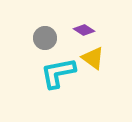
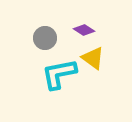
cyan L-shape: moved 1 px right, 1 px down
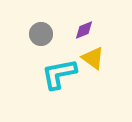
purple diamond: rotated 55 degrees counterclockwise
gray circle: moved 4 px left, 4 px up
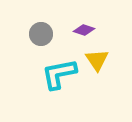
purple diamond: rotated 40 degrees clockwise
yellow triangle: moved 4 px right, 2 px down; rotated 20 degrees clockwise
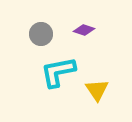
yellow triangle: moved 30 px down
cyan L-shape: moved 1 px left, 2 px up
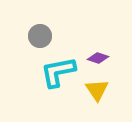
purple diamond: moved 14 px right, 28 px down
gray circle: moved 1 px left, 2 px down
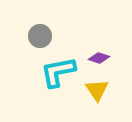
purple diamond: moved 1 px right
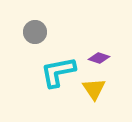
gray circle: moved 5 px left, 4 px up
yellow triangle: moved 3 px left, 1 px up
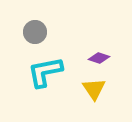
cyan L-shape: moved 13 px left
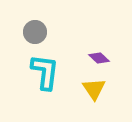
purple diamond: rotated 25 degrees clockwise
cyan L-shape: rotated 108 degrees clockwise
